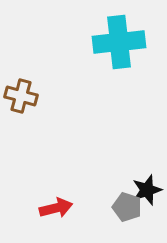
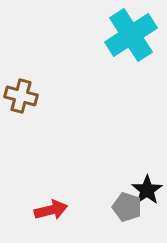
cyan cross: moved 12 px right, 7 px up; rotated 27 degrees counterclockwise
black star: rotated 16 degrees counterclockwise
red arrow: moved 5 px left, 2 px down
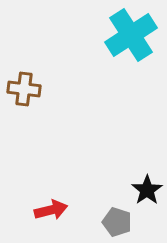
brown cross: moved 3 px right, 7 px up; rotated 8 degrees counterclockwise
gray pentagon: moved 10 px left, 15 px down
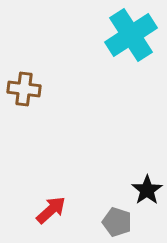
red arrow: rotated 28 degrees counterclockwise
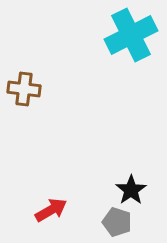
cyan cross: rotated 6 degrees clockwise
black star: moved 16 px left
red arrow: rotated 12 degrees clockwise
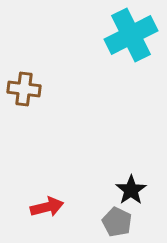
red arrow: moved 4 px left, 3 px up; rotated 16 degrees clockwise
gray pentagon: rotated 8 degrees clockwise
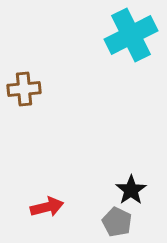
brown cross: rotated 12 degrees counterclockwise
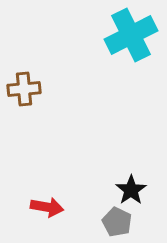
red arrow: rotated 24 degrees clockwise
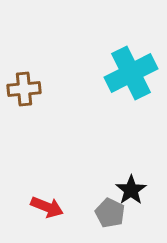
cyan cross: moved 38 px down
red arrow: rotated 12 degrees clockwise
gray pentagon: moved 7 px left, 9 px up
